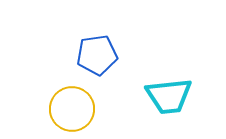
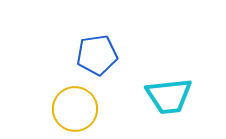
yellow circle: moved 3 px right
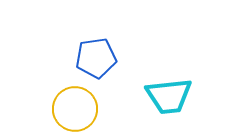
blue pentagon: moved 1 px left, 3 px down
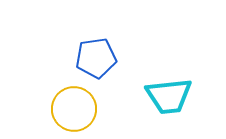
yellow circle: moved 1 px left
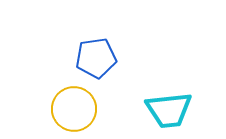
cyan trapezoid: moved 14 px down
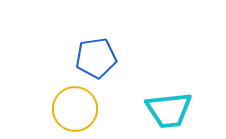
yellow circle: moved 1 px right
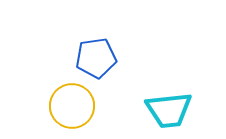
yellow circle: moved 3 px left, 3 px up
